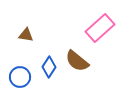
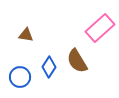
brown semicircle: rotated 20 degrees clockwise
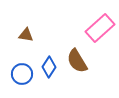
blue circle: moved 2 px right, 3 px up
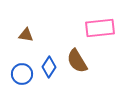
pink rectangle: rotated 36 degrees clockwise
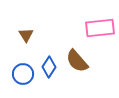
brown triangle: rotated 49 degrees clockwise
brown semicircle: rotated 10 degrees counterclockwise
blue circle: moved 1 px right
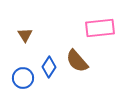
brown triangle: moved 1 px left
blue circle: moved 4 px down
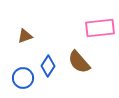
brown triangle: moved 1 px down; rotated 42 degrees clockwise
brown semicircle: moved 2 px right, 1 px down
blue diamond: moved 1 px left, 1 px up
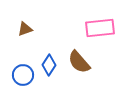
brown triangle: moved 7 px up
blue diamond: moved 1 px right, 1 px up
blue circle: moved 3 px up
